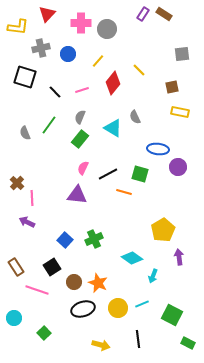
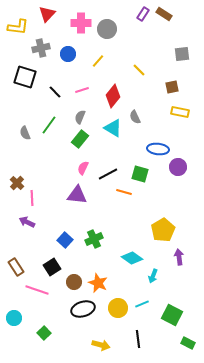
red diamond at (113, 83): moved 13 px down
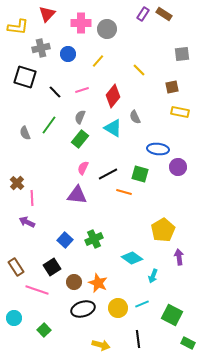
green square at (44, 333): moved 3 px up
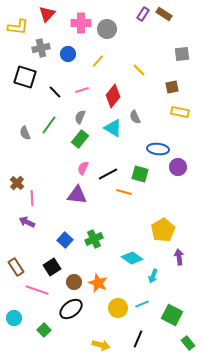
black ellipse at (83, 309): moved 12 px left; rotated 20 degrees counterclockwise
black line at (138, 339): rotated 30 degrees clockwise
green rectangle at (188, 343): rotated 24 degrees clockwise
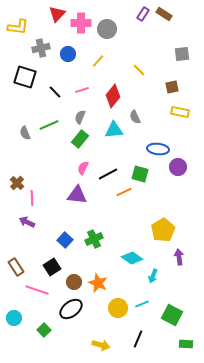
red triangle at (47, 14): moved 10 px right
green line at (49, 125): rotated 30 degrees clockwise
cyan triangle at (113, 128): moved 1 px right, 2 px down; rotated 36 degrees counterclockwise
orange line at (124, 192): rotated 42 degrees counterclockwise
green rectangle at (188, 343): moved 2 px left, 1 px down; rotated 48 degrees counterclockwise
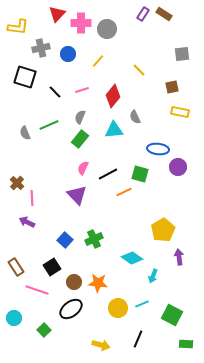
purple triangle at (77, 195): rotated 40 degrees clockwise
orange star at (98, 283): rotated 18 degrees counterclockwise
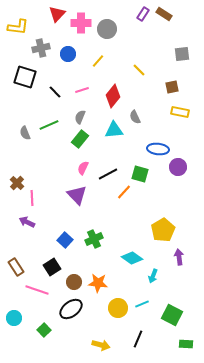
orange line at (124, 192): rotated 21 degrees counterclockwise
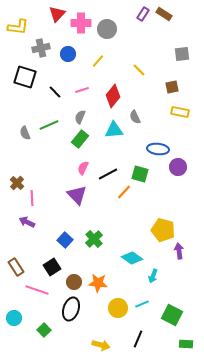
yellow pentagon at (163, 230): rotated 25 degrees counterclockwise
green cross at (94, 239): rotated 18 degrees counterclockwise
purple arrow at (179, 257): moved 6 px up
black ellipse at (71, 309): rotated 35 degrees counterclockwise
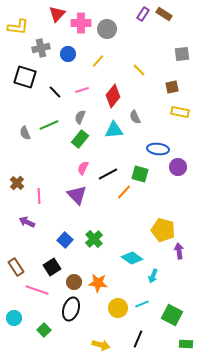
pink line at (32, 198): moved 7 px right, 2 px up
